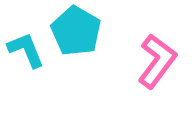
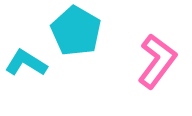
cyan L-shape: moved 13 px down; rotated 36 degrees counterclockwise
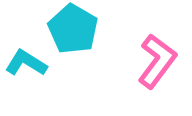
cyan pentagon: moved 3 px left, 2 px up
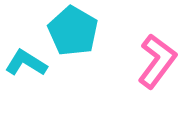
cyan pentagon: moved 2 px down
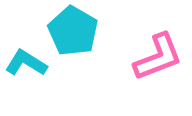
pink L-shape: moved 1 px right, 4 px up; rotated 32 degrees clockwise
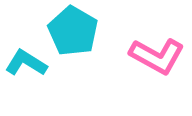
pink L-shape: moved 1 px left, 1 px up; rotated 50 degrees clockwise
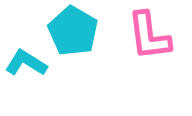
pink L-shape: moved 8 px left, 20 px up; rotated 54 degrees clockwise
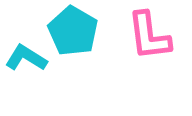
cyan L-shape: moved 5 px up
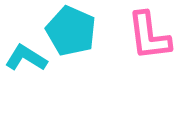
cyan pentagon: moved 2 px left; rotated 6 degrees counterclockwise
